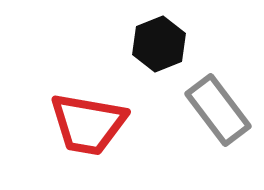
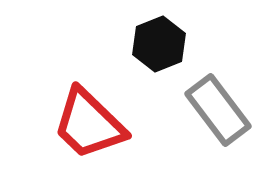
red trapezoid: moved 1 px right; rotated 34 degrees clockwise
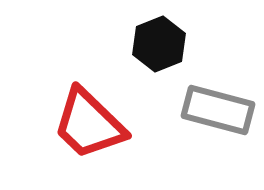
gray rectangle: rotated 38 degrees counterclockwise
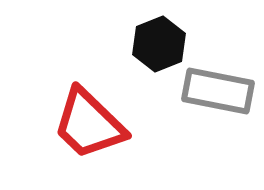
gray rectangle: moved 19 px up; rotated 4 degrees counterclockwise
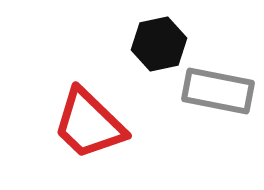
black hexagon: rotated 10 degrees clockwise
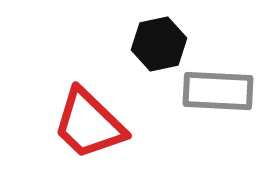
gray rectangle: rotated 8 degrees counterclockwise
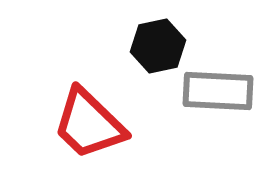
black hexagon: moved 1 px left, 2 px down
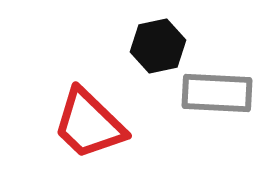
gray rectangle: moved 1 px left, 2 px down
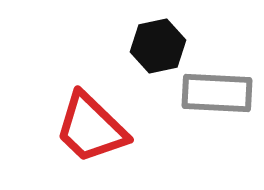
red trapezoid: moved 2 px right, 4 px down
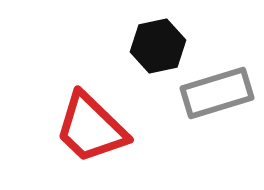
gray rectangle: rotated 20 degrees counterclockwise
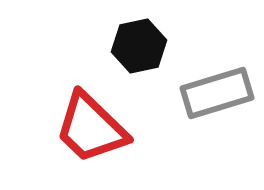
black hexagon: moved 19 px left
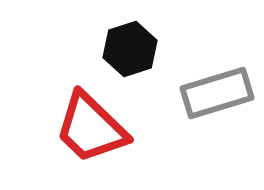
black hexagon: moved 9 px left, 3 px down; rotated 6 degrees counterclockwise
